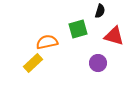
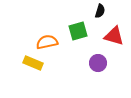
green square: moved 2 px down
yellow rectangle: rotated 66 degrees clockwise
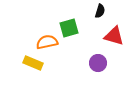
green square: moved 9 px left, 3 px up
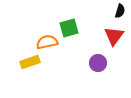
black semicircle: moved 20 px right
red triangle: rotated 50 degrees clockwise
yellow rectangle: moved 3 px left, 1 px up; rotated 42 degrees counterclockwise
